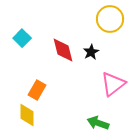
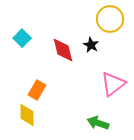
black star: moved 7 px up; rotated 14 degrees counterclockwise
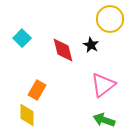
pink triangle: moved 10 px left, 1 px down
green arrow: moved 6 px right, 3 px up
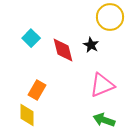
yellow circle: moved 2 px up
cyan square: moved 9 px right
pink triangle: moved 1 px left; rotated 16 degrees clockwise
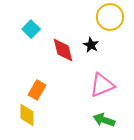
cyan square: moved 9 px up
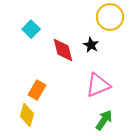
pink triangle: moved 4 px left
yellow diamond: rotated 15 degrees clockwise
green arrow: rotated 105 degrees clockwise
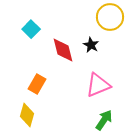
orange rectangle: moved 6 px up
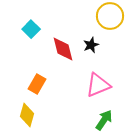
yellow circle: moved 1 px up
black star: rotated 21 degrees clockwise
red diamond: moved 1 px up
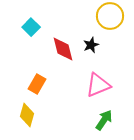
cyan square: moved 2 px up
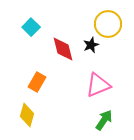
yellow circle: moved 2 px left, 8 px down
orange rectangle: moved 2 px up
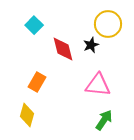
cyan square: moved 3 px right, 2 px up
pink triangle: rotated 28 degrees clockwise
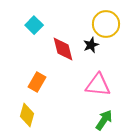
yellow circle: moved 2 px left
